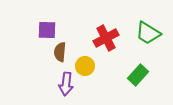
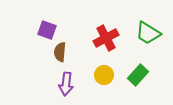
purple square: rotated 18 degrees clockwise
yellow circle: moved 19 px right, 9 px down
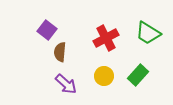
purple square: rotated 18 degrees clockwise
yellow circle: moved 1 px down
purple arrow: rotated 55 degrees counterclockwise
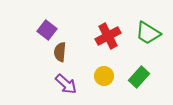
red cross: moved 2 px right, 2 px up
green rectangle: moved 1 px right, 2 px down
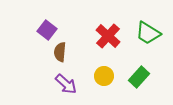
red cross: rotated 20 degrees counterclockwise
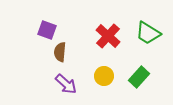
purple square: rotated 18 degrees counterclockwise
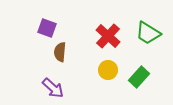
purple square: moved 2 px up
yellow circle: moved 4 px right, 6 px up
purple arrow: moved 13 px left, 4 px down
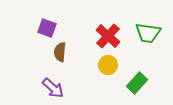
green trapezoid: rotated 24 degrees counterclockwise
yellow circle: moved 5 px up
green rectangle: moved 2 px left, 6 px down
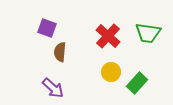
yellow circle: moved 3 px right, 7 px down
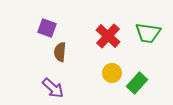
yellow circle: moved 1 px right, 1 px down
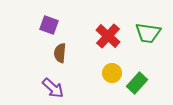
purple square: moved 2 px right, 3 px up
brown semicircle: moved 1 px down
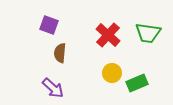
red cross: moved 1 px up
green rectangle: rotated 25 degrees clockwise
